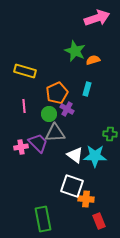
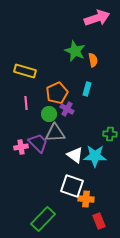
orange semicircle: rotated 96 degrees clockwise
pink line: moved 2 px right, 3 px up
green rectangle: rotated 55 degrees clockwise
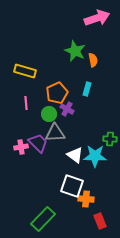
green cross: moved 5 px down
red rectangle: moved 1 px right
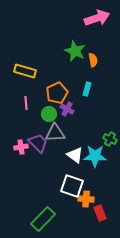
green cross: rotated 24 degrees clockwise
red rectangle: moved 8 px up
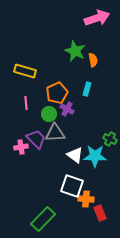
purple trapezoid: moved 2 px left, 4 px up
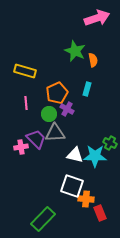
green cross: moved 4 px down
white triangle: rotated 24 degrees counterclockwise
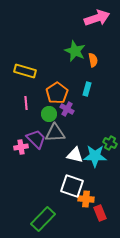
orange pentagon: rotated 10 degrees counterclockwise
